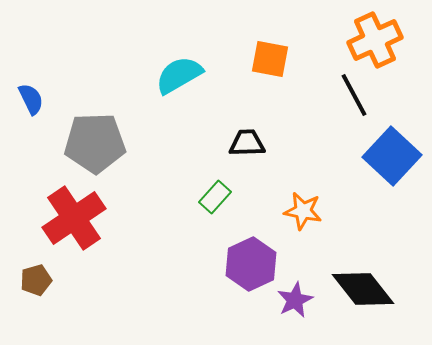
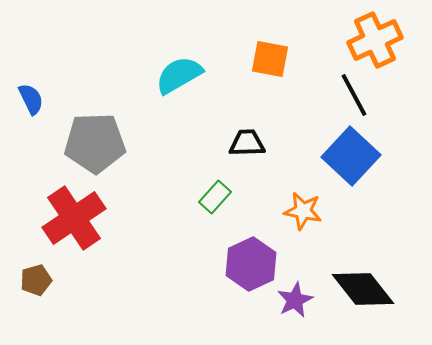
blue square: moved 41 px left
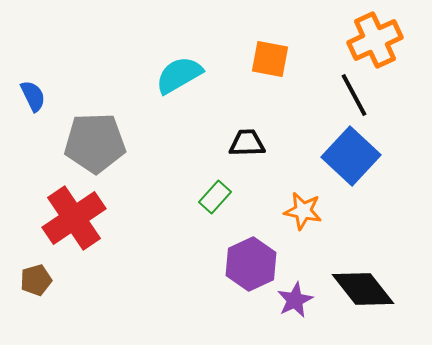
blue semicircle: moved 2 px right, 3 px up
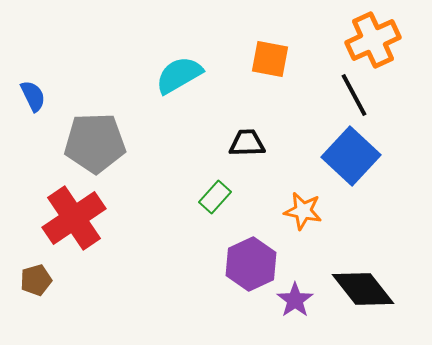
orange cross: moved 2 px left
purple star: rotated 9 degrees counterclockwise
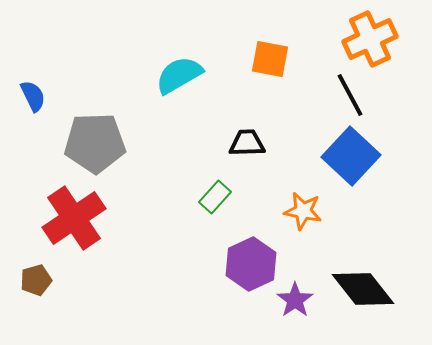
orange cross: moved 3 px left, 1 px up
black line: moved 4 px left
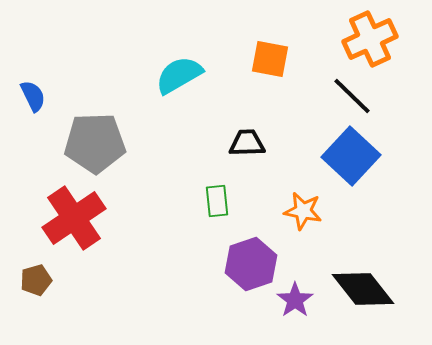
black line: moved 2 px right, 1 px down; rotated 18 degrees counterclockwise
green rectangle: moved 2 px right, 4 px down; rotated 48 degrees counterclockwise
purple hexagon: rotated 6 degrees clockwise
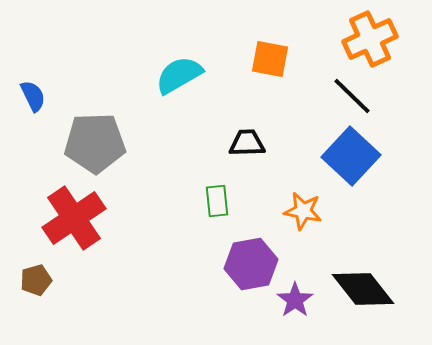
purple hexagon: rotated 9 degrees clockwise
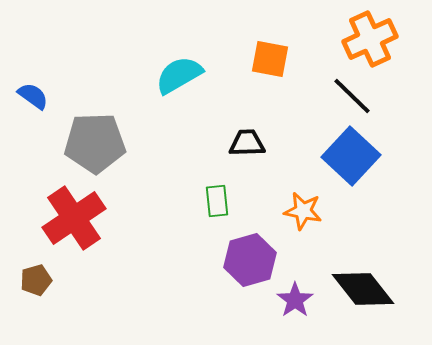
blue semicircle: rotated 28 degrees counterclockwise
purple hexagon: moved 1 px left, 4 px up; rotated 6 degrees counterclockwise
